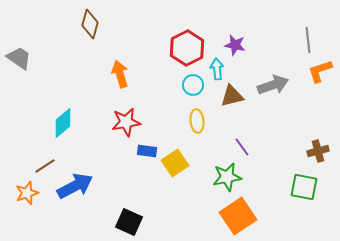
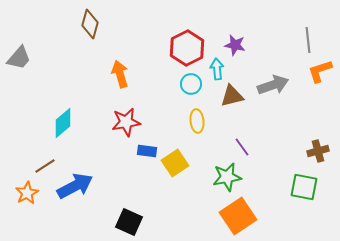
gray trapezoid: rotated 96 degrees clockwise
cyan circle: moved 2 px left, 1 px up
orange star: rotated 10 degrees counterclockwise
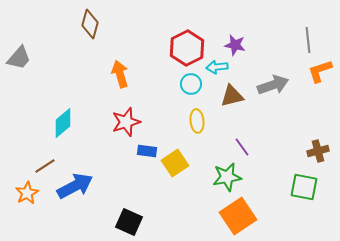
cyan arrow: moved 2 px up; rotated 90 degrees counterclockwise
red star: rotated 8 degrees counterclockwise
